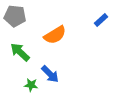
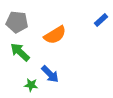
gray pentagon: moved 2 px right, 6 px down
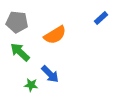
blue rectangle: moved 2 px up
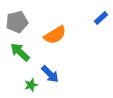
gray pentagon: rotated 20 degrees counterclockwise
green star: rotated 24 degrees counterclockwise
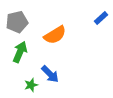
green arrow: rotated 70 degrees clockwise
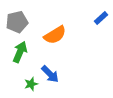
green star: moved 1 px up
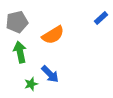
orange semicircle: moved 2 px left
green arrow: rotated 35 degrees counterclockwise
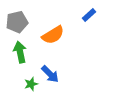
blue rectangle: moved 12 px left, 3 px up
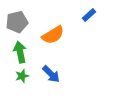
blue arrow: moved 1 px right
green star: moved 9 px left, 8 px up
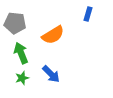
blue rectangle: moved 1 px left, 1 px up; rotated 32 degrees counterclockwise
gray pentagon: moved 2 px left, 1 px down; rotated 20 degrees clockwise
green arrow: moved 1 px right, 1 px down; rotated 10 degrees counterclockwise
green star: moved 2 px down
